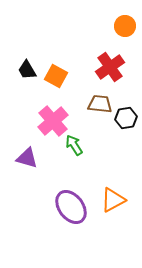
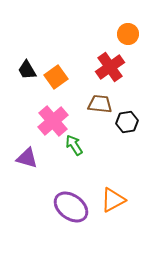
orange circle: moved 3 px right, 8 px down
orange square: moved 1 px down; rotated 25 degrees clockwise
black hexagon: moved 1 px right, 4 px down
purple ellipse: rotated 16 degrees counterclockwise
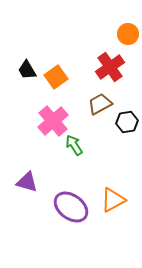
brown trapezoid: rotated 35 degrees counterclockwise
purple triangle: moved 24 px down
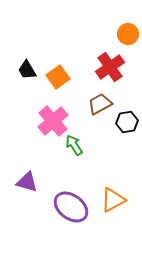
orange square: moved 2 px right
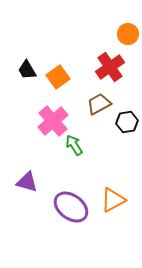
brown trapezoid: moved 1 px left
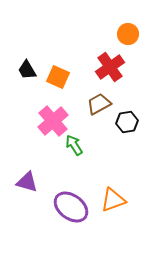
orange square: rotated 30 degrees counterclockwise
orange triangle: rotated 8 degrees clockwise
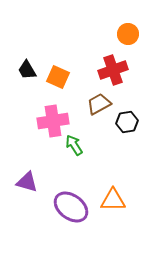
red cross: moved 3 px right, 3 px down; rotated 16 degrees clockwise
pink cross: rotated 32 degrees clockwise
orange triangle: rotated 20 degrees clockwise
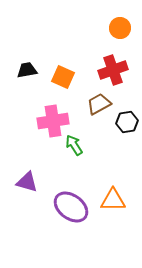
orange circle: moved 8 px left, 6 px up
black trapezoid: rotated 110 degrees clockwise
orange square: moved 5 px right
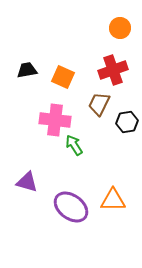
brown trapezoid: rotated 35 degrees counterclockwise
pink cross: moved 2 px right, 1 px up; rotated 16 degrees clockwise
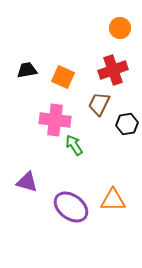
black hexagon: moved 2 px down
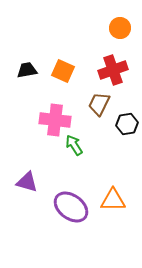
orange square: moved 6 px up
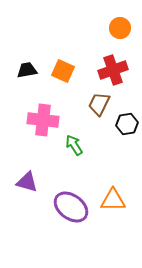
pink cross: moved 12 px left
